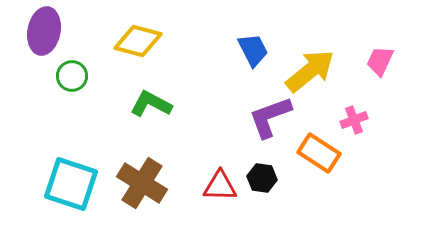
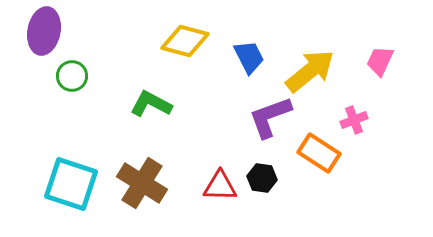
yellow diamond: moved 47 px right
blue trapezoid: moved 4 px left, 7 px down
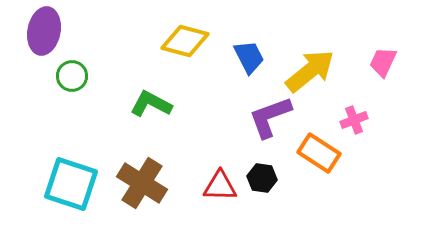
pink trapezoid: moved 3 px right, 1 px down
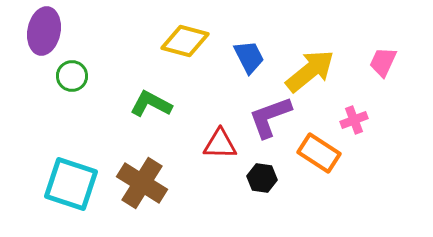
red triangle: moved 42 px up
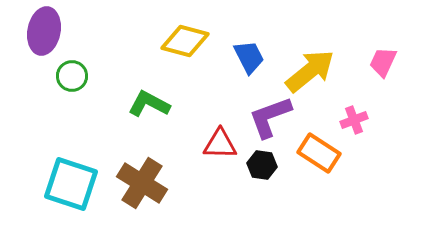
green L-shape: moved 2 px left
black hexagon: moved 13 px up
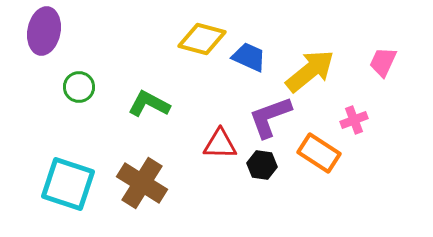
yellow diamond: moved 17 px right, 2 px up
blue trapezoid: rotated 39 degrees counterclockwise
green circle: moved 7 px right, 11 px down
cyan square: moved 3 px left
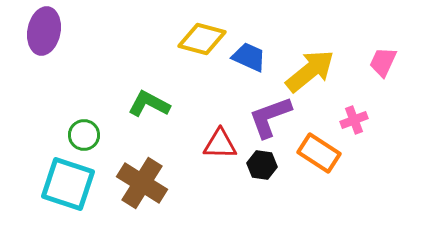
green circle: moved 5 px right, 48 px down
